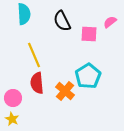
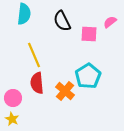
cyan semicircle: rotated 10 degrees clockwise
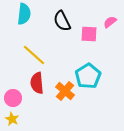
yellow line: rotated 25 degrees counterclockwise
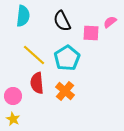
cyan semicircle: moved 1 px left, 2 px down
pink square: moved 2 px right, 1 px up
cyan pentagon: moved 21 px left, 18 px up
pink circle: moved 2 px up
yellow star: moved 1 px right
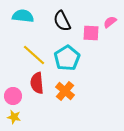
cyan semicircle: rotated 90 degrees counterclockwise
yellow star: moved 1 px right, 2 px up; rotated 16 degrees counterclockwise
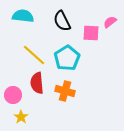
orange cross: rotated 24 degrees counterclockwise
pink circle: moved 1 px up
yellow star: moved 7 px right; rotated 24 degrees clockwise
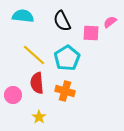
yellow star: moved 18 px right
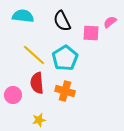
cyan pentagon: moved 2 px left
yellow star: moved 3 px down; rotated 24 degrees clockwise
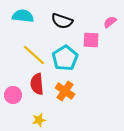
black semicircle: rotated 45 degrees counterclockwise
pink square: moved 7 px down
red semicircle: moved 1 px down
orange cross: rotated 18 degrees clockwise
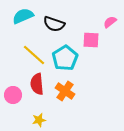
cyan semicircle: rotated 30 degrees counterclockwise
black semicircle: moved 8 px left, 3 px down
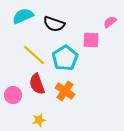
red semicircle: rotated 15 degrees counterclockwise
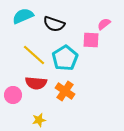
pink semicircle: moved 6 px left, 2 px down
red semicircle: moved 1 px left, 1 px up; rotated 65 degrees counterclockwise
